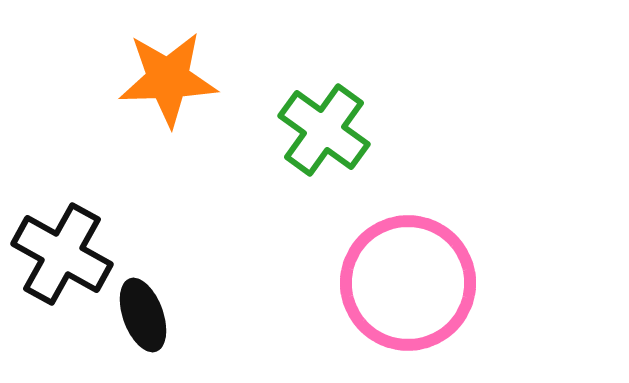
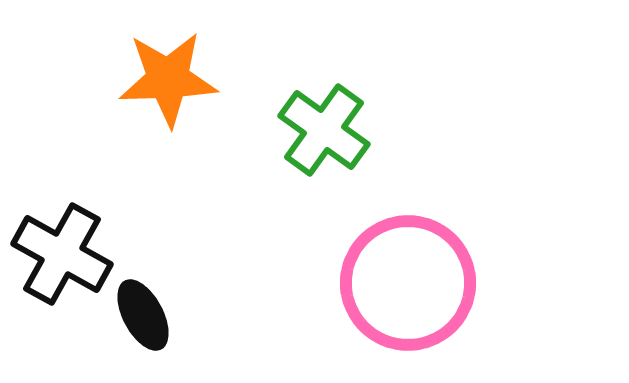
black ellipse: rotated 8 degrees counterclockwise
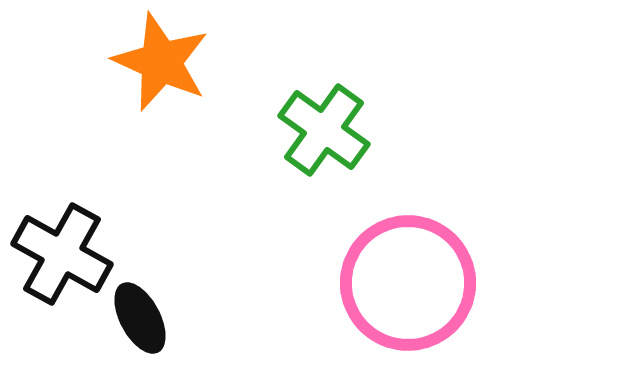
orange star: moved 7 px left, 17 px up; rotated 26 degrees clockwise
black ellipse: moved 3 px left, 3 px down
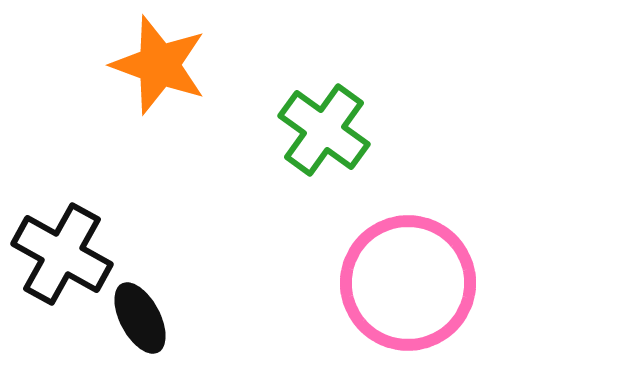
orange star: moved 2 px left, 3 px down; rotated 4 degrees counterclockwise
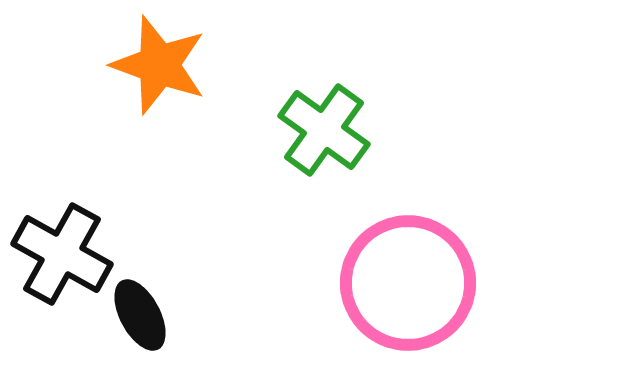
black ellipse: moved 3 px up
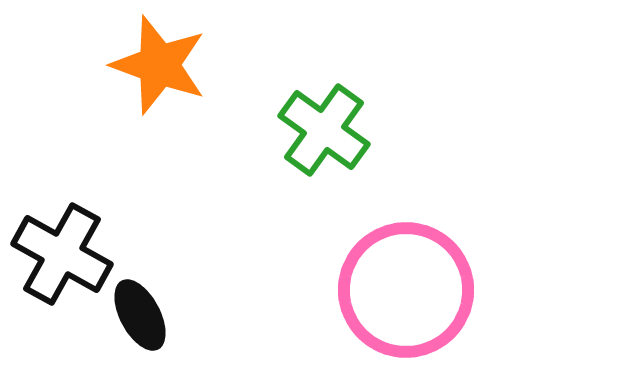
pink circle: moved 2 px left, 7 px down
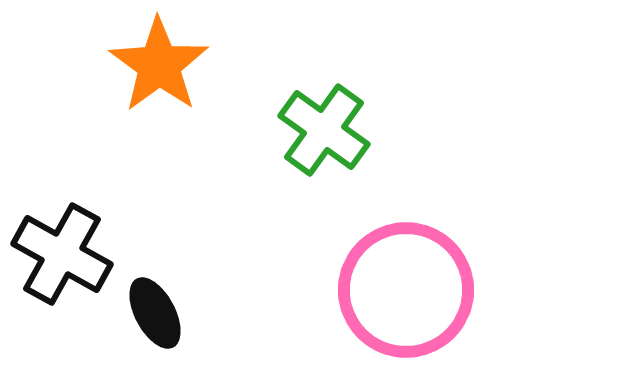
orange star: rotated 16 degrees clockwise
black ellipse: moved 15 px right, 2 px up
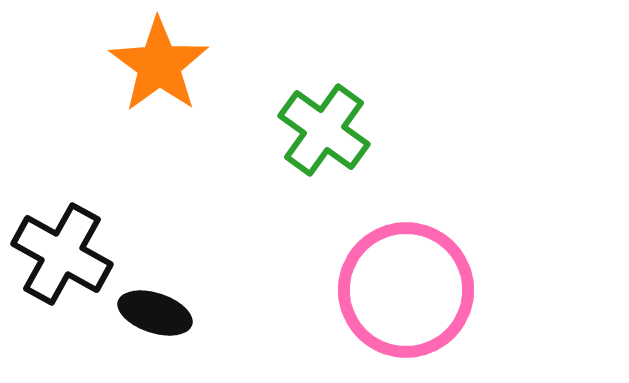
black ellipse: rotated 44 degrees counterclockwise
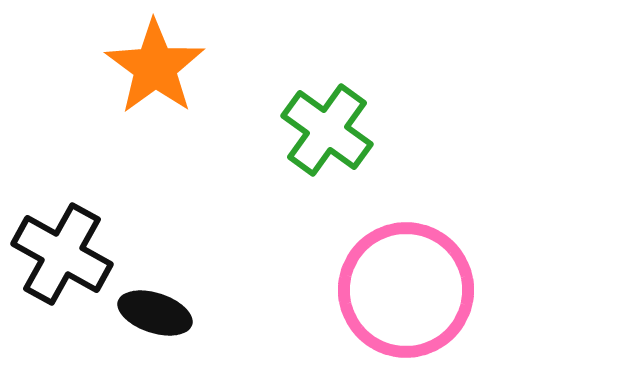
orange star: moved 4 px left, 2 px down
green cross: moved 3 px right
